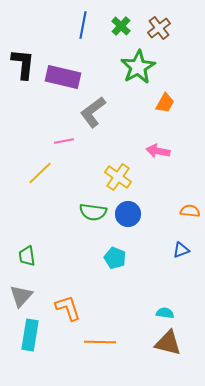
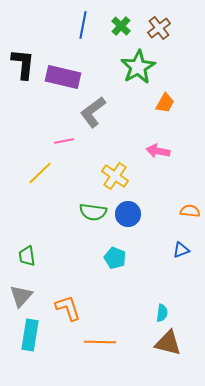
yellow cross: moved 3 px left, 1 px up
cyan semicircle: moved 3 px left; rotated 90 degrees clockwise
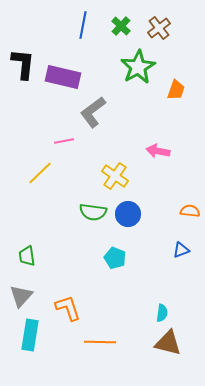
orange trapezoid: moved 11 px right, 13 px up; rotated 10 degrees counterclockwise
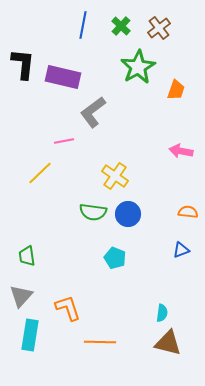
pink arrow: moved 23 px right
orange semicircle: moved 2 px left, 1 px down
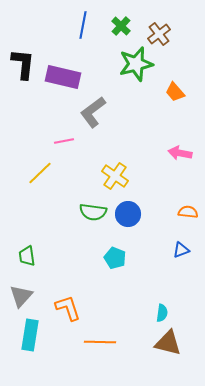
brown cross: moved 6 px down
green star: moved 2 px left, 3 px up; rotated 16 degrees clockwise
orange trapezoid: moved 1 px left, 2 px down; rotated 120 degrees clockwise
pink arrow: moved 1 px left, 2 px down
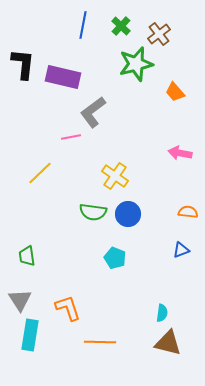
pink line: moved 7 px right, 4 px up
gray triangle: moved 1 px left, 4 px down; rotated 15 degrees counterclockwise
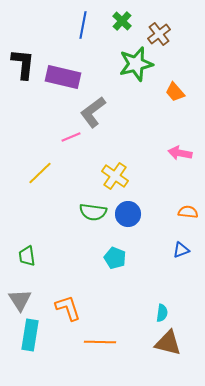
green cross: moved 1 px right, 5 px up
pink line: rotated 12 degrees counterclockwise
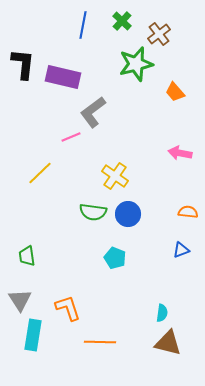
cyan rectangle: moved 3 px right
